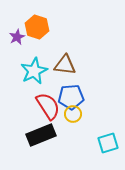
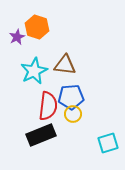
red semicircle: rotated 40 degrees clockwise
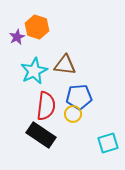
blue pentagon: moved 8 px right
red semicircle: moved 2 px left
black rectangle: rotated 56 degrees clockwise
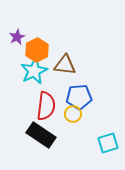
orange hexagon: moved 23 px down; rotated 15 degrees clockwise
